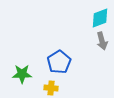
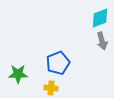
blue pentagon: moved 1 px left, 1 px down; rotated 10 degrees clockwise
green star: moved 4 px left
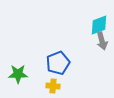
cyan diamond: moved 1 px left, 7 px down
yellow cross: moved 2 px right, 2 px up
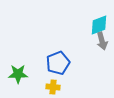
yellow cross: moved 1 px down
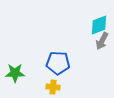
gray arrow: rotated 42 degrees clockwise
blue pentagon: rotated 25 degrees clockwise
green star: moved 3 px left, 1 px up
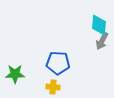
cyan diamond: rotated 65 degrees counterclockwise
green star: moved 1 px down
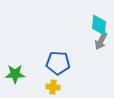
gray arrow: moved 1 px left
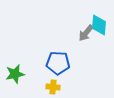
gray arrow: moved 15 px left, 8 px up; rotated 12 degrees clockwise
green star: rotated 12 degrees counterclockwise
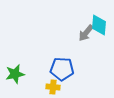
blue pentagon: moved 4 px right, 6 px down
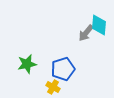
blue pentagon: moved 1 px right; rotated 20 degrees counterclockwise
green star: moved 12 px right, 10 px up
yellow cross: rotated 24 degrees clockwise
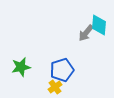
green star: moved 6 px left, 3 px down
blue pentagon: moved 1 px left, 1 px down
yellow cross: moved 2 px right; rotated 24 degrees clockwise
